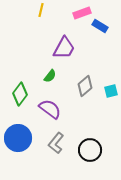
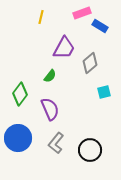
yellow line: moved 7 px down
gray diamond: moved 5 px right, 23 px up
cyan square: moved 7 px left, 1 px down
purple semicircle: rotated 30 degrees clockwise
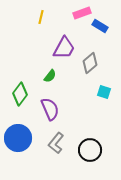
cyan square: rotated 32 degrees clockwise
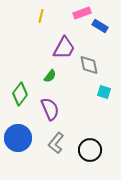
yellow line: moved 1 px up
gray diamond: moved 1 px left, 2 px down; rotated 60 degrees counterclockwise
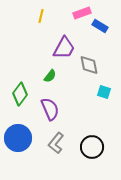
black circle: moved 2 px right, 3 px up
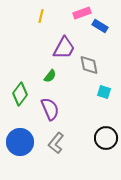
blue circle: moved 2 px right, 4 px down
black circle: moved 14 px right, 9 px up
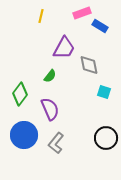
blue circle: moved 4 px right, 7 px up
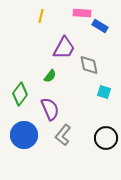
pink rectangle: rotated 24 degrees clockwise
gray L-shape: moved 7 px right, 8 px up
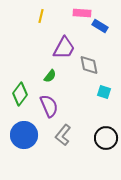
purple semicircle: moved 1 px left, 3 px up
